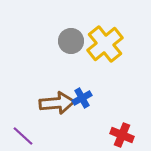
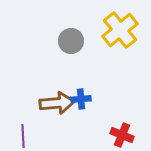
yellow cross: moved 15 px right, 14 px up
blue cross: moved 1 px left, 1 px down; rotated 24 degrees clockwise
purple line: rotated 45 degrees clockwise
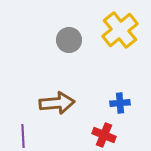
gray circle: moved 2 px left, 1 px up
blue cross: moved 39 px right, 4 px down
red cross: moved 18 px left
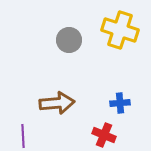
yellow cross: rotated 33 degrees counterclockwise
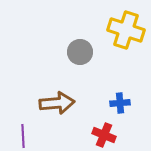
yellow cross: moved 6 px right
gray circle: moved 11 px right, 12 px down
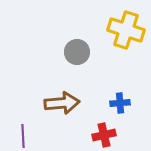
gray circle: moved 3 px left
brown arrow: moved 5 px right
red cross: rotated 35 degrees counterclockwise
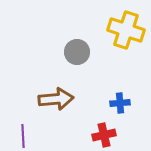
brown arrow: moved 6 px left, 4 px up
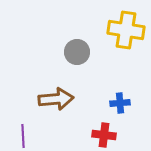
yellow cross: rotated 9 degrees counterclockwise
red cross: rotated 20 degrees clockwise
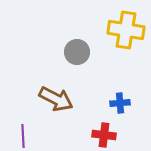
brown arrow: rotated 32 degrees clockwise
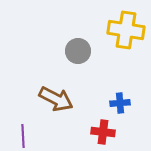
gray circle: moved 1 px right, 1 px up
red cross: moved 1 px left, 3 px up
